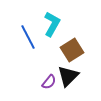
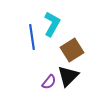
blue line: moved 4 px right; rotated 20 degrees clockwise
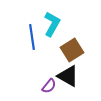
black triangle: rotated 45 degrees counterclockwise
purple semicircle: moved 4 px down
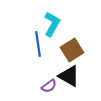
blue line: moved 6 px right, 7 px down
black triangle: moved 1 px right
purple semicircle: rotated 14 degrees clockwise
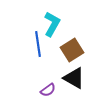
black triangle: moved 5 px right, 2 px down
purple semicircle: moved 1 px left, 4 px down
